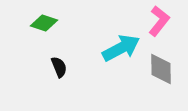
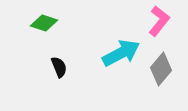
cyan arrow: moved 5 px down
gray diamond: rotated 40 degrees clockwise
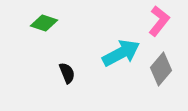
black semicircle: moved 8 px right, 6 px down
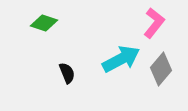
pink L-shape: moved 5 px left, 2 px down
cyan arrow: moved 6 px down
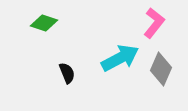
cyan arrow: moved 1 px left, 1 px up
gray diamond: rotated 16 degrees counterclockwise
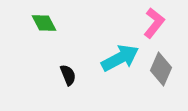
green diamond: rotated 44 degrees clockwise
black semicircle: moved 1 px right, 2 px down
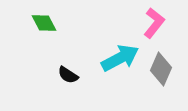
black semicircle: rotated 145 degrees clockwise
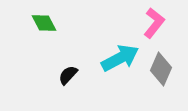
black semicircle: rotated 100 degrees clockwise
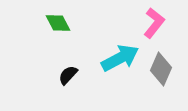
green diamond: moved 14 px right
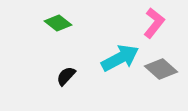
green diamond: rotated 24 degrees counterclockwise
gray diamond: rotated 72 degrees counterclockwise
black semicircle: moved 2 px left, 1 px down
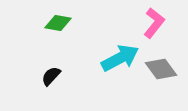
green diamond: rotated 28 degrees counterclockwise
gray diamond: rotated 12 degrees clockwise
black semicircle: moved 15 px left
